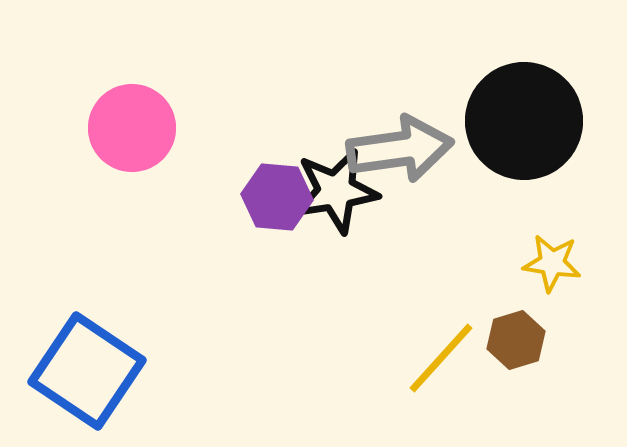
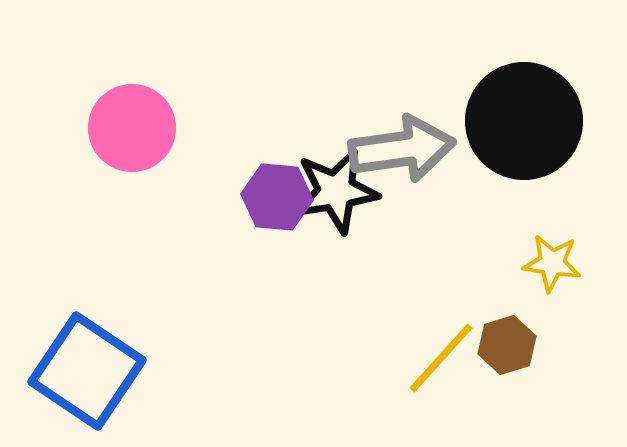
gray arrow: moved 2 px right
brown hexagon: moved 9 px left, 5 px down
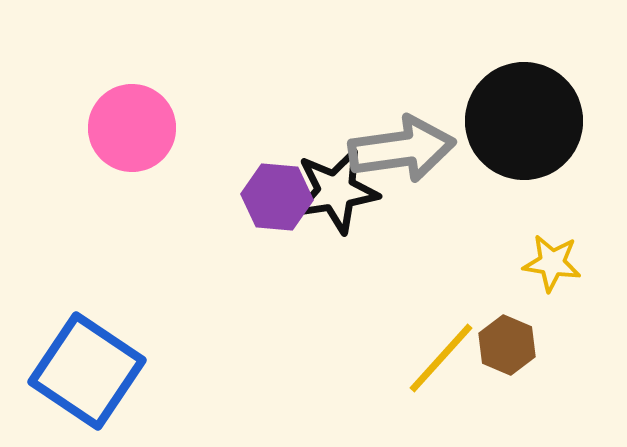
brown hexagon: rotated 20 degrees counterclockwise
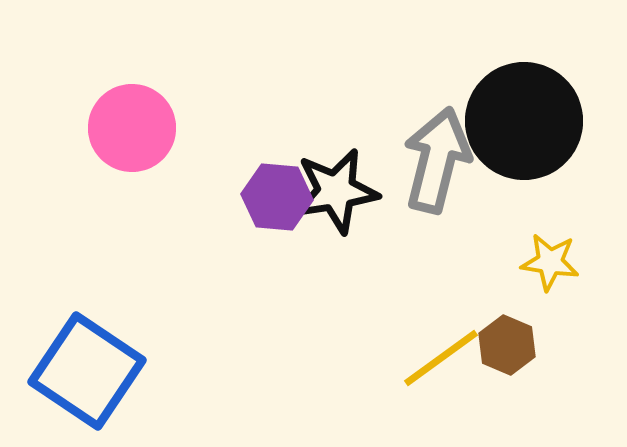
gray arrow: moved 35 px right, 11 px down; rotated 68 degrees counterclockwise
yellow star: moved 2 px left, 1 px up
yellow line: rotated 12 degrees clockwise
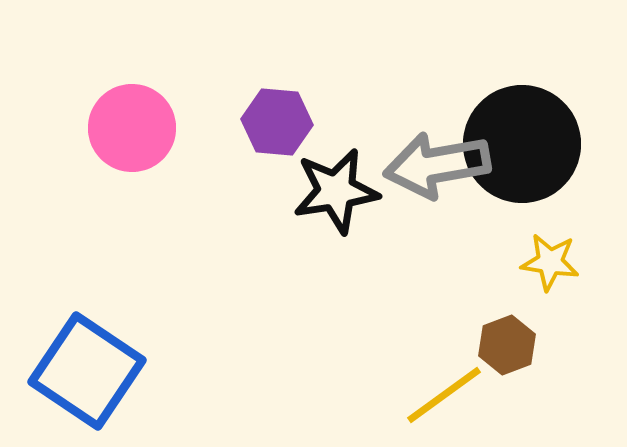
black circle: moved 2 px left, 23 px down
gray arrow: moved 5 px down; rotated 114 degrees counterclockwise
purple hexagon: moved 75 px up
brown hexagon: rotated 16 degrees clockwise
yellow line: moved 3 px right, 37 px down
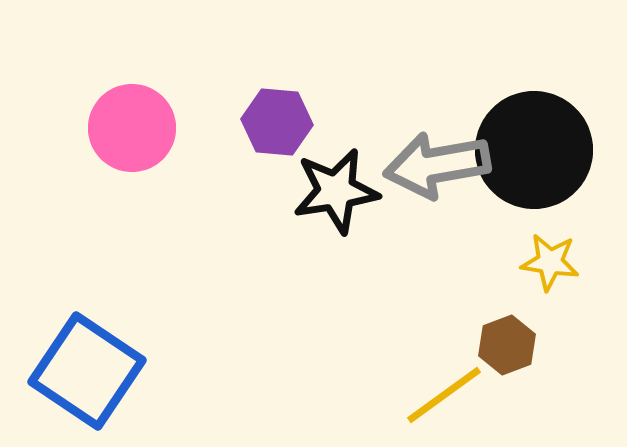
black circle: moved 12 px right, 6 px down
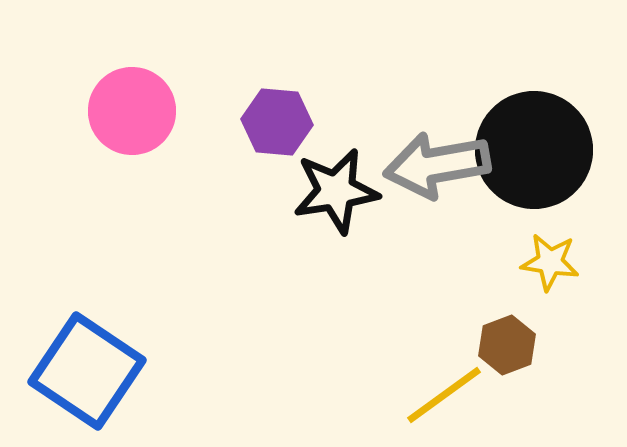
pink circle: moved 17 px up
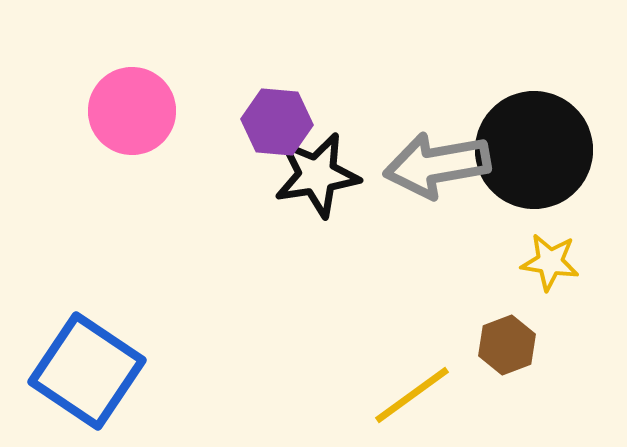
black star: moved 19 px left, 16 px up
yellow line: moved 32 px left
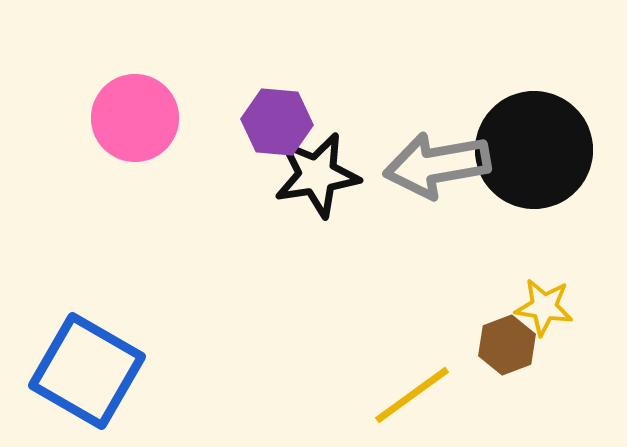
pink circle: moved 3 px right, 7 px down
yellow star: moved 6 px left, 45 px down
blue square: rotated 4 degrees counterclockwise
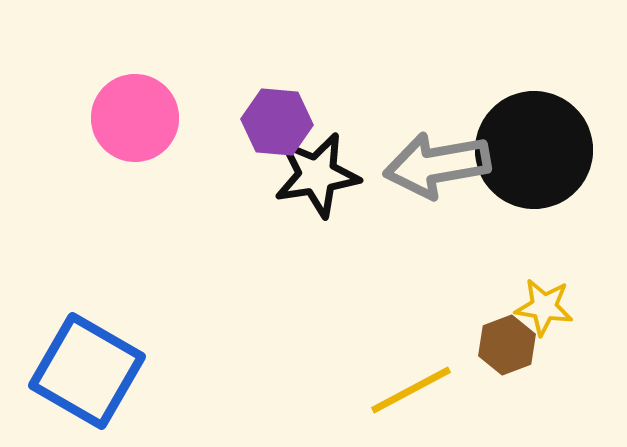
yellow line: moved 1 px left, 5 px up; rotated 8 degrees clockwise
